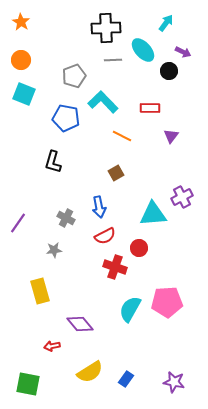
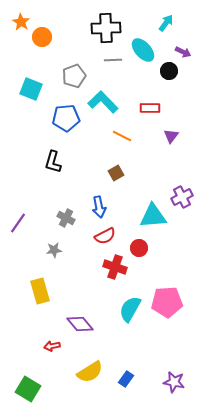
orange circle: moved 21 px right, 23 px up
cyan square: moved 7 px right, 5 px up
blue pentagon: rotated 16 degrees counterclockwise
cyan triangle: moved 2 px down
green square: moved 5 px down; rotated 20 degrees clockwise
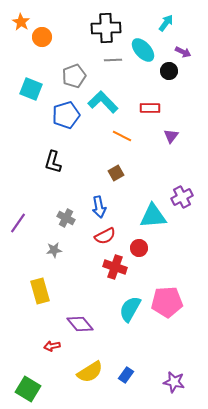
blue pentagon: moved 3 px up; rotated 12 degrees counterclockwise
blue rectangle: moved 4 px up
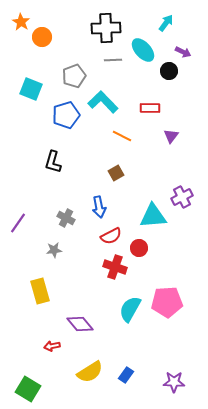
red semicircle: moved 6 px right
purple star: rotated 10 degrees counterclockwise
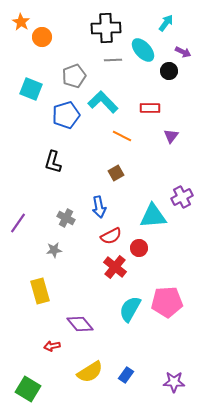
red cross: rotated 20 degrees clockwise
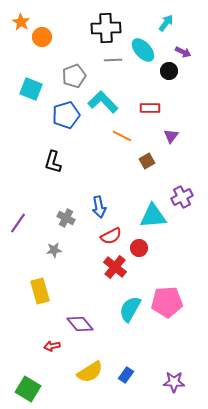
brown square: moved 31 px right, 12 px up
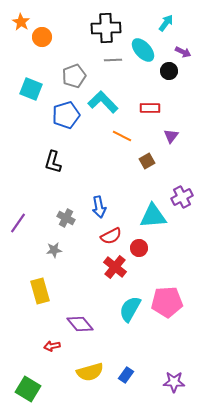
yellow semicircle: rotated 16 degrees clockwise
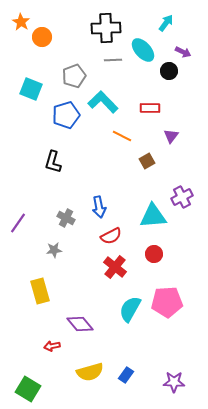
red circle: moved 15 px right, 6 px down
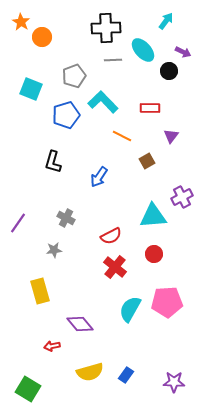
cyan arrow: moved 2 px up
blue arrow: moved 30 px up; rotated 45 degrees clockwise
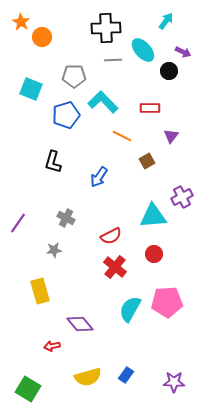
gray pentagon: rotated 20 degrees clockwise
yellow semicircle: moved 2 px left, 5 px down
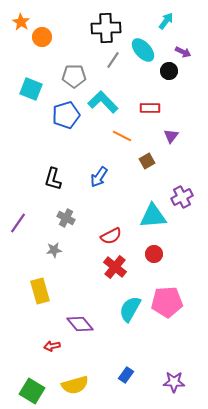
gray line: rotated 54 degrees counterclockwise
black L-shape: moved 17 px down
yellow semicircle: moved 13 px left, 8 px down
green square: moved 4 px right, 2 px down
